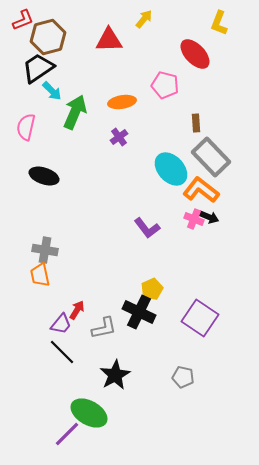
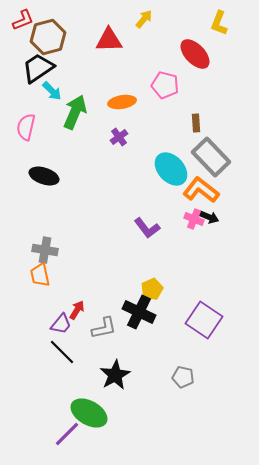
purple square: moved 4 px right, 2 px down
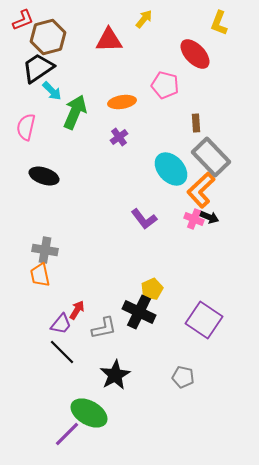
orange L-shape: rotated 81 degrees counterclockwise
purple L-shape: moved 3 px left, 9 px up
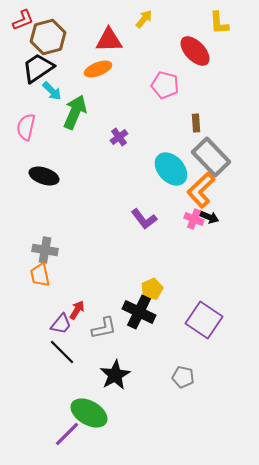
yellow L-shape: rotated 25 degrees counterclockwise
red ellipse: moved 3 px up
orange ellipse: moved 24 px left, 33 px up; rotated 12 degrees counterclockwise
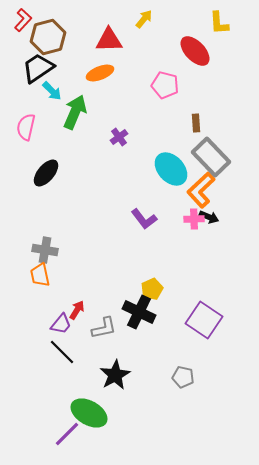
red L-shape: rotated 25 degrees counterclockwise
orange ellipse: moved 2 px right, 4 px down
black ellipse: moved 2 px right, 3 px up; rotated 68 degrees counterclockwise
pink cross: rotated 24 degrees counterclockwise
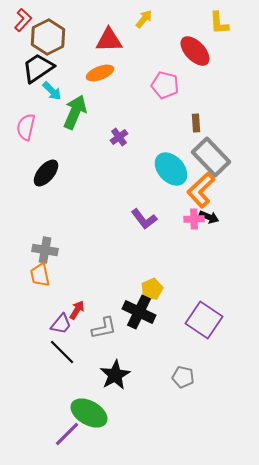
brown hexagon: rotated 12 degrees counterclockwise
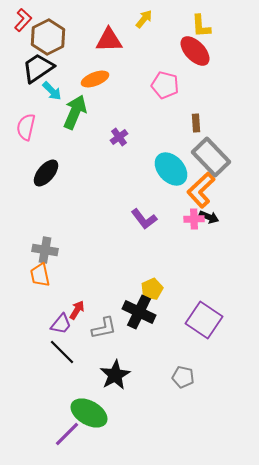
yellow L-shape: moved 18 px left, 3 px down
orange ellipse: moved 5 px left, 6 px down
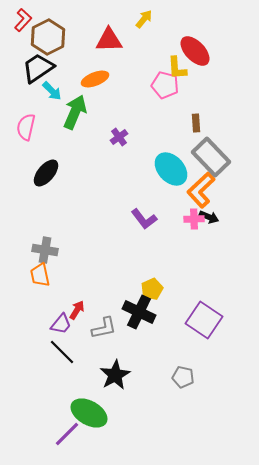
yellow L-shape: moved 24 px left, 42 px down
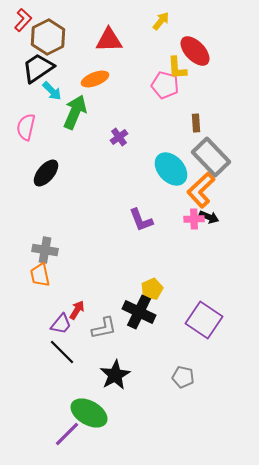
yellow arrow: moved 17 px right, 2 px down
purple L-shape: moved 3 px left, 1 px down; rotated 16 degrees clockwise
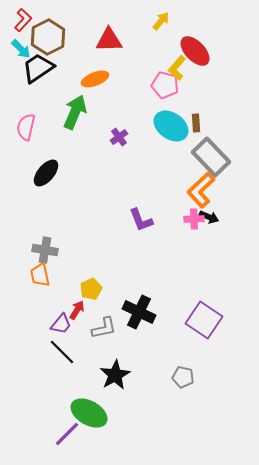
yellow L-shape: rotated 45 degrees clockwise
cyan arrow: moved 31 px left, 42 px up
cyan ellipse: moved 43 px up; rotated 12 degrees counterclockwise
yellow pentagon: moved 61 px left
